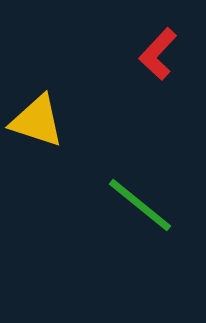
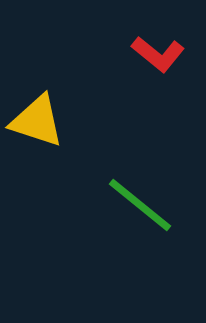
red L-shape: rotated 94 degrees counterclockwise
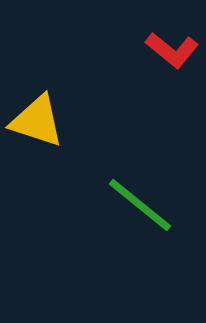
red L-shape: moved 14 px right, 4 px up
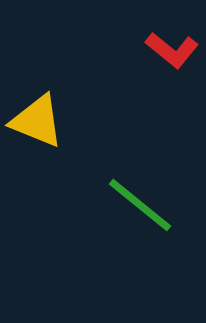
yellow triangle: rotated 4 degrees clockwise
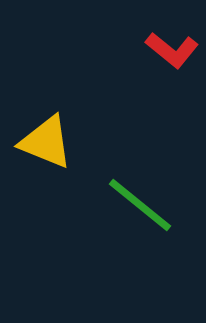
yellow triangle: moved 9 px right, 21 px down
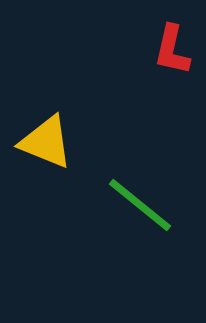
red L-shape: rotated 64 degrees clockwise
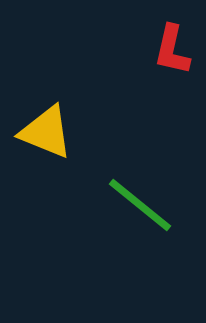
yellow triangle: moved 10 px up
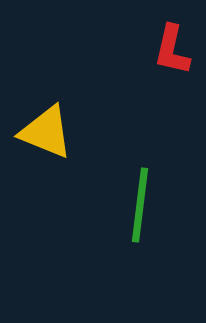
green line: rotated 58 degrees clockwise
